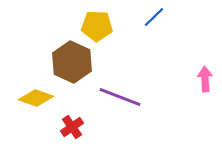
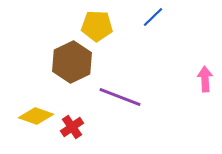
blue line: moved 1 px left
brown hexagon: rotated 9 degrees clockwise
yellow diamond: moved 18 px down
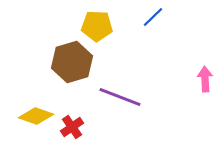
brown hexagon: rotated 9 degrees clockwise
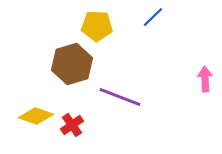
brown hexagon: moved 2 px down
red cross: moved 2 px up
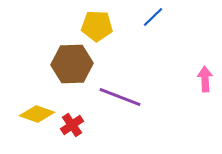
brown hexagon: rotated 15 degrees clockwise
yellow diamond: moved 1 px right, 2 px up
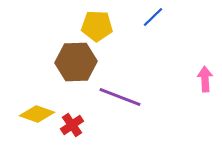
brown hexagon: moved 4 px right, 2 px up
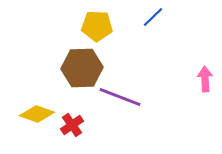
brown hexagon: moved 6 px right, 6 px down
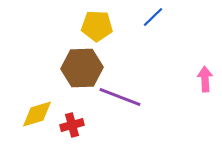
yellow diamond: rotated 36 degrees counterclockwise
red cross: rotated 20 degrees clockwise
